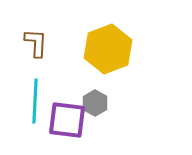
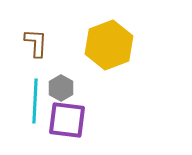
yellow hexagon: moved 1 px right, 4 px up
gray hexagon: moved 34 px left, 15 px up
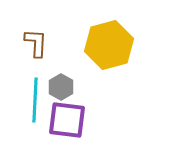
yellow hexagon: rotated 6 degrees clockwise
gray hexagon: moved 1 px up
cyan line: moved 1 px up
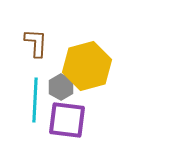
yellow hexagon: moved 22 px left, 21 px down
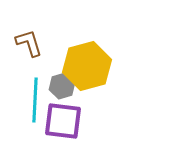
brown L-shape: moved 7 px left; rotated 20 degrees counterclockwise
gray hexagon: moved 1 px right, 1 px up; rotated 15 degrees clockwise
purple square: moved 4 px left, 1 px down
